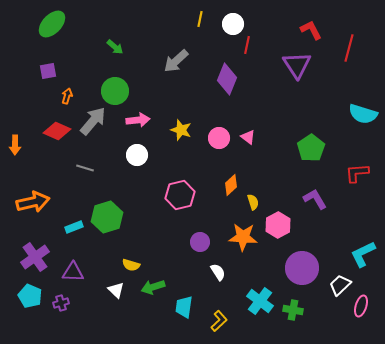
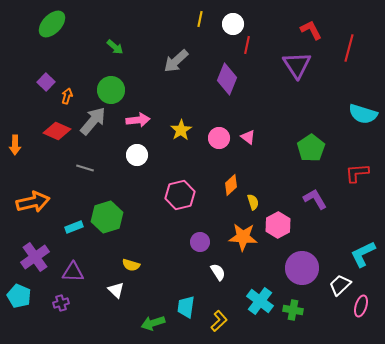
purple square at (48, 71): moved 2 px left, 11 px down; rotated 36 degrees counterclockwise
green circle at (115, 91): moved 4 px left, 1 px up
yellow star at (181, 130): rotated 20 degrees clockwise
green arrow at (153, 287): moved 36 px down
cyan pentagon at (30, 296): moved 11 px left
cyan trapezoid at (184, 307): moved 2 px right
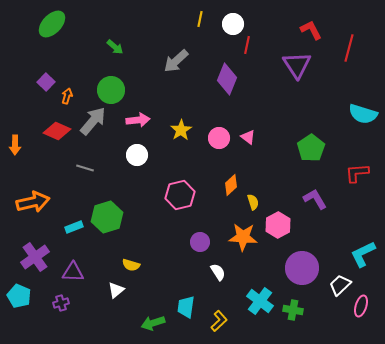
white triangle at (116, 290): rotated 36 degrees clockwise
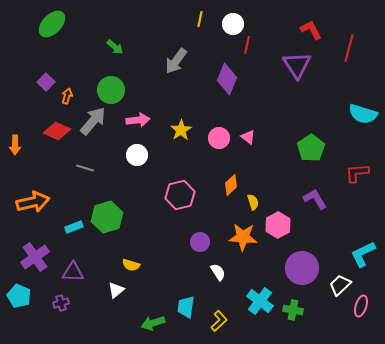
gray arrow at (176, 61): rotated 12 degrees counterclockwise
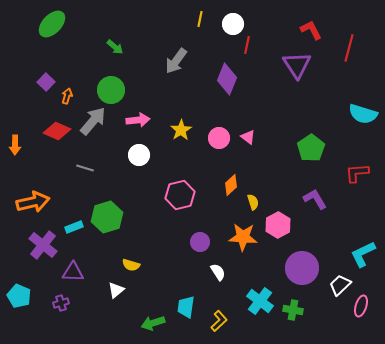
white circle at (137, 155): moved 2 px right
purple cross at (35, 257): moved 8 px right, 12 px up; rotated 16 degrees counterclockwise
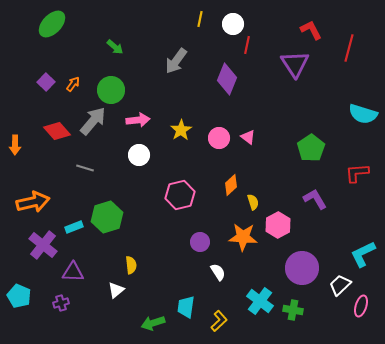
purple triangle at (297, 65): moved 2 px left, 1 px up
orange arrow at (67, 96): moved 6 px right, 12 px up; rotated 21 degrees clockwise
red diamond at (57, 131): rotated 24 degrees clockwise
yellow semicircle at (131, 265): rotated 114 degrees counterclockwise
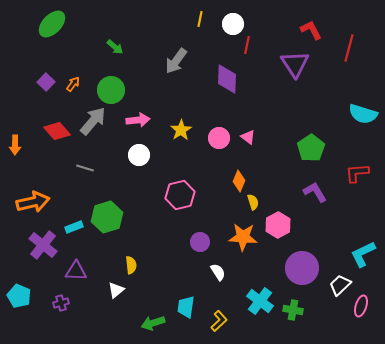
purple diamond at (227, 79): rotated 20 degrees counterclockwise
orange diamond at (231, 185): moved 8 px right, 4 px up; rotated 25 degrees counterclockwise
purple L-shape at (315, 199): moved 7 px up
purple triangle at (73, 272): moved 3 px right, 1 px up
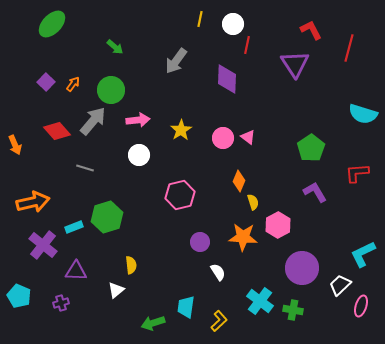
pink circle at (219, 138): moved 4 px right
orange arrow at (15, 145): rotated 24 degrees counterclockwise
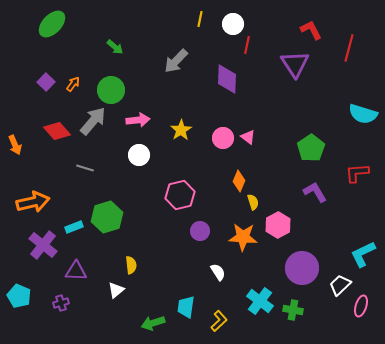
gray arrow at (176, 61): rotated 8 degrees clockwise
purple circle at (200, 242): moved 11 px up
